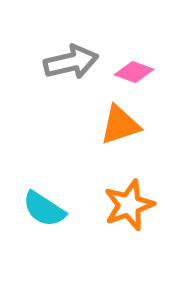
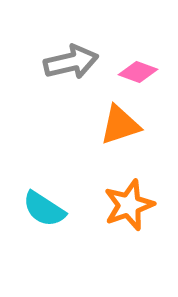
pink diamond: moved 4 px right
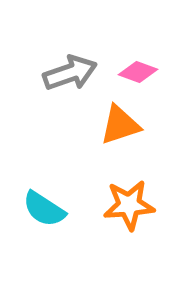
gray arrow: moved 1 px left, 11 px down; rotated 6 degrees counterclockwise
orange star: rotated 15 degrees clockwise
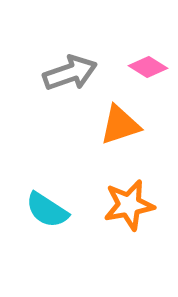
pink diamond: moved 10 px right, 5 px up; rotated 12 degrees clockwise
orange star: rotated 6 degrees counterclockwise
cyan semicircle: moved 3 px right, 1 px down
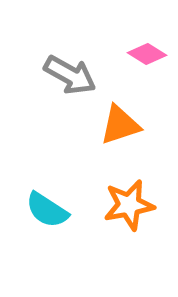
pink diamond: moved 1 px left, 13 px up
gray arrow: moved 2 px down; rotated 48 degrees clockwise
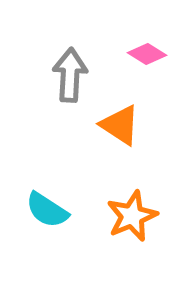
gray arrow: rotated 116 degrees counterclockwise
orange triangle: rotated 51 degrees clockwise
orange star: moved 3 px right, 11 px down; rotated 12 degrees counterclockwise
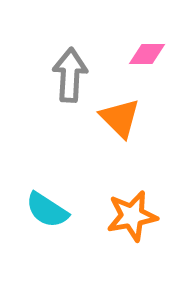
pink diamond: rotated 33 degrees counterclockwise
orange triangle: moved 7 px up; rotated 12 degrees clockwise
orange star: rotated 12 degrees clockwise
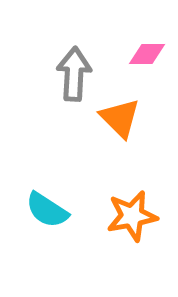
gray arrow: moved 4 px right, 1 px up
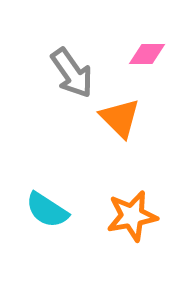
gray arrow: moved 2 px left, 1 px up; rotated 142 degrees clockwise
